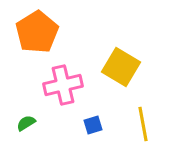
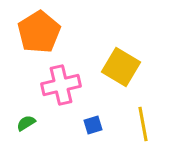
orange pentagon: moved 2 px right
pink cross: moved 2 px left
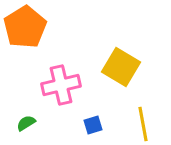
orange pentagon: moved 14 px left, 5 px up
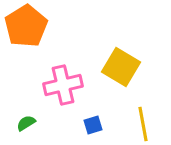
orange pentagon: moved 1 px right, 1 px up
pink cross: moved 2 px right
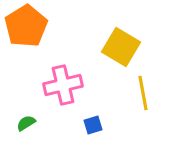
yellow square: moved 20 px up
yellow line: moved 31 px up
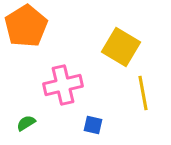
blue square: rotated 30 degrees clockwise
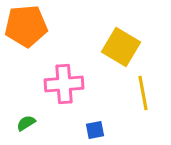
orange pentagon: rotated 27 degrees clockwise
pink cross: moved 1 px right, 1 px up; rotated 9 degrees clockwise
blue square: moved 2 px right, 5 px down; rotated 24 degrees counterclockwise
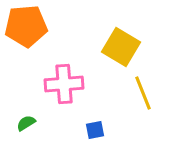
yellow line: rotated 12 degrees counterclockwise
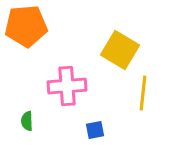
yellow square: moved 1 px left, 3 px down
pink cross: moved 3 px right, 2 px down
yellow line: rotated 28 degrees clockwise
green semicircle: moved 1 px right, 2 px up; rotated 60 degrees counterclockwise
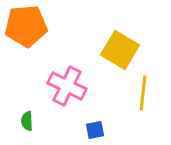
pink cross: rotated 30 degrees clockwise
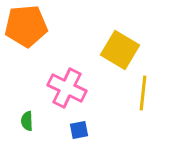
pink cross: moved 2 px down
blue square: moved 16 px left
